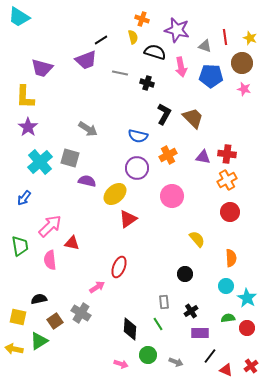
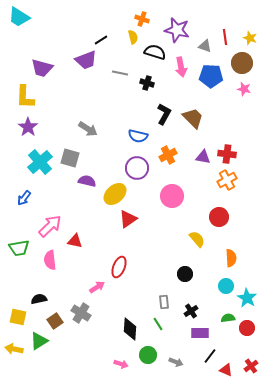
red circle at (230, 212): moved 11 px left, 5 px down
red triangle at (72, 243): moved 3 px right, 2 px up
green trapezoid at (20, 246): moved 1 px left, 2 px down; rotated 90 degrees clockwise
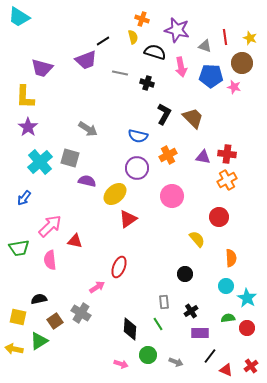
black line at (101, 40): moved 2 px right, 1 px down
pink star at (244, 89): moved 10 px left, 2 px up
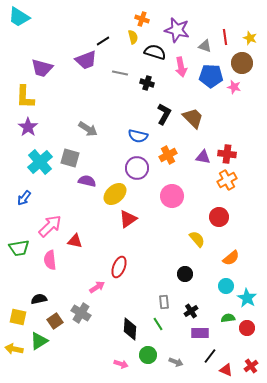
orange semicircle at (231, 258): rotated 54 degrees clockwise
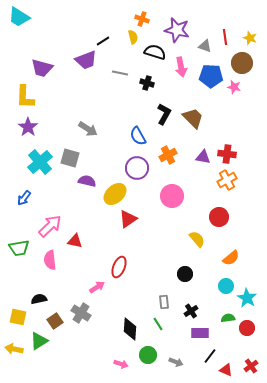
blue semicircle at (138, 136): rotated 48 degrees clockwise
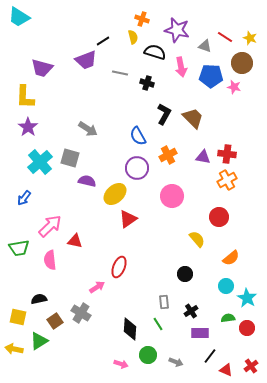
red line at (225, 37): rotated 49 degrees counterclockwise
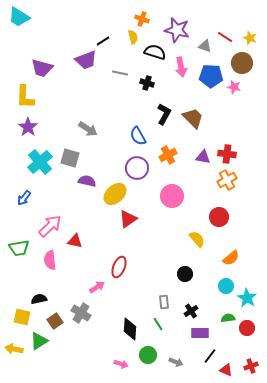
yellow square at (18, 317): moved 4 px right
red cross at (251, 366): rotated 16 degrees clockwise
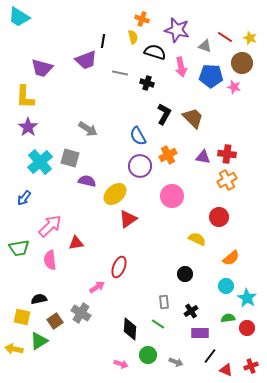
black line at (103, 41): rotated 48 degrees counterclockwise
purple circle at (137, 168): moved 3 px right, 2 px up
yellow semicircle at (197, 239): rotated 24 degrees counterclockwise
red triangle at (75, 241): moved 1 px right, 2 px down; rotated 21 degrees counterclockwise
green line at (158, 324): rotated 24 degrees counterclockwise
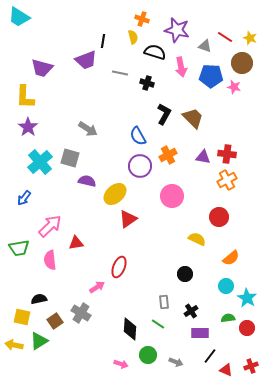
yellow arrow at (14, 349): moved 4 px up
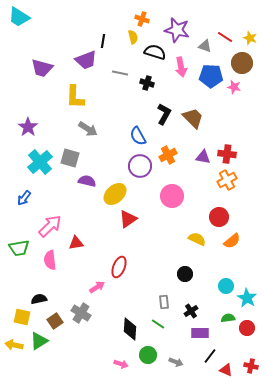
yellow L-shape at (25, 97): moved 50 px right
orange semicircle at (231, 258): moved 1 px right, 17 px up
red cross at (251, 366): rotated 32 degrees clockwise
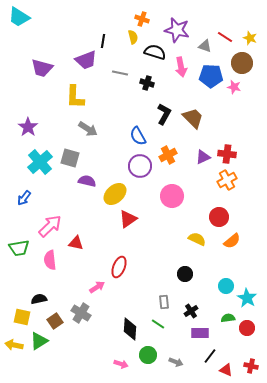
purple triangle at (203, 157): rotated 35 degrees counterclockwise
red triangle at (76, 243): rotated 21 degrees clockwise
